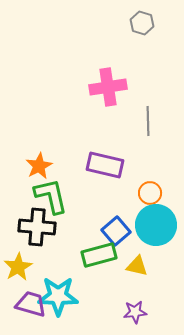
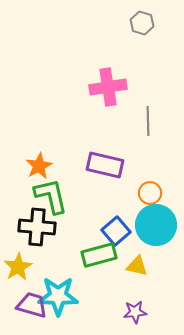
purple trapezoid: moved 1 px right, 1 px down
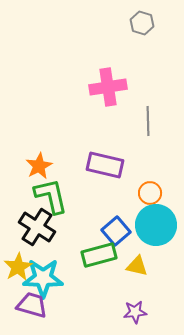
black cross: rotated 27 degrees clockwise
cyan star: moved 15 px left, 18 px up
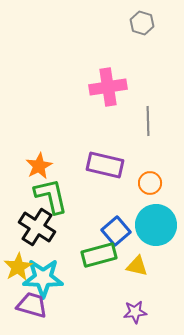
orange circle: moved 10 px up
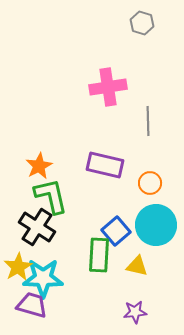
green rectangle: rotated 72 degrees counterclockwise
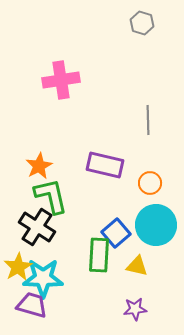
pink cross: moved 47 px left, 7 px up
gray line: moved 1 px up
blue square: moved 2 px down
purple star: moved 3 px up
